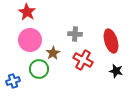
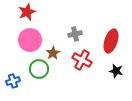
red star: rotated 18 degrees clockwise
gray cross: rotated 16 degrees counterclockwise
red ellipse: rotated 35 degrees clockwise
red cross: moved 1 px left
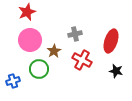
brown star: moved 1 px right, 2 px up
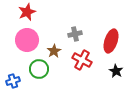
pink circle: moved 3 px left
black star: rotated 16 degrees clockwise
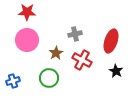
red star: rotated 24 degrees clockwise
brown star: moved 2 px right, 2 px down
green circle: moved 10 px right, 9 px down
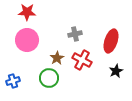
brown star: moved 1 px right, 5 px down
black star: rotated 16 degrees clockwise
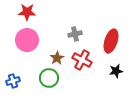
black star: rotated 16 degrees clockwise
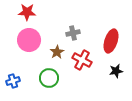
gray cross: moved 2 px left, 1 px up
pink circle: moved 2 px right
brown star: moved 6 px up
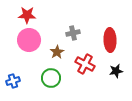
red star: moved 3 px down
red ellipse: moved 1 px left, 1 px up; rotated 20 degrees counterclockwise
red cross: moved 3 px right, 4 px down
green circle: moved 2 px right
